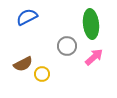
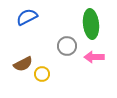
pink arrow: rotated 138 degrees counterclockwise
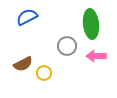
pink arrow: moved 2 px right, 1 px up
yellow circle: moved 2 px right, 1 px up
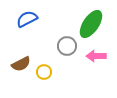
blue semicircle: moved 2 px down
green ellipse: rotated 40 degrees clockwise
brown semicircle: moved 2 px left
yellow circle: moved 1 px up
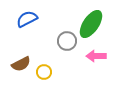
gray circle: moved 5 px up
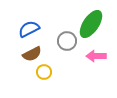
blue semicircle: moved 2 px right, 10 px down
brown semicircle: moved 11 px right, 10 px up
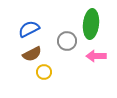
green ellipse: rotated 28 degrees counterclockwise
